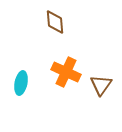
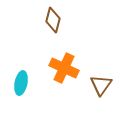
brown diamond: moved 2 px left, 2 px up; rotated 20 degrees clockwise
orange cross: moved 2 px left, 4 px up
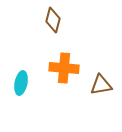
orange cross: rotated 20 degrees counterclockwise
brown triangle: rotated 45 degrees clockwise
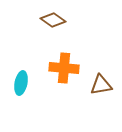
brown diamond: rotated 70 degrees counterclockwise
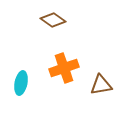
orange cross: rotated 24 degrees counterclockwise
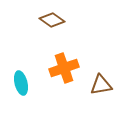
brown diamond: moved 1 px left
cyan ellipse: rotated 25 degrees counterclockwise
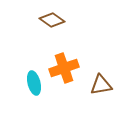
cyan ellipse: moved 13 px right
